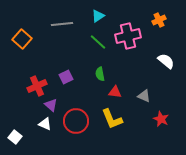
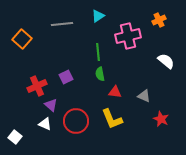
green line: moved 10 px down; rotated 42 degrees clockwise
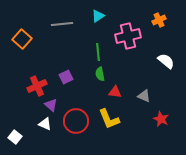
yellow L-shape: moved 3 px left
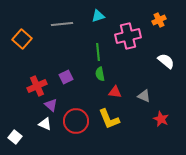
cyan triangle: rotated 16 degrees clockwise
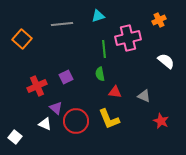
pink cross: moved 2 px down
green line: moved 6 px right, 3 px up
purple triangle: moved 5 px right, 3 px down
red star: moved 2 px down
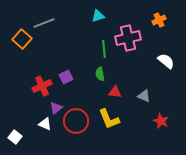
gray line: moved 18 px left, 1 px up; rotated 15 degrees counterclockwise
red cross: moved 5 px right
purple triangle: rotated 40 degrees clockwise
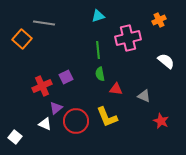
gray line: rotated 30 degrees clockwise
green line: moved 6 px left, 1 px down
red triangle: moved 1 px right, 3 px up
yellow L-shape: moved 2 px left, 2 px up
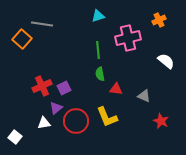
gray line: moved 2 px left, 1 px down
purple square: moved 2 px left, 11 px down
white triangle: moved 1 px left, 1 px up; rotated 32 degrees counterclockwise
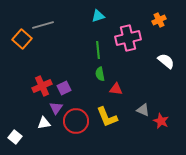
gray line: moved 1 px right, 1 px down; rotated 25 degrees counterclockwise
gray triangle: moved 1 px left, 14 px down
purple triangle: rotated 16 degrees counterclockwise
